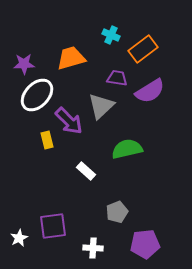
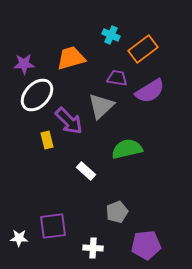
white star: rotated 30 degrees clockwise
purple pentagon: moved 1 px right, 1 px down
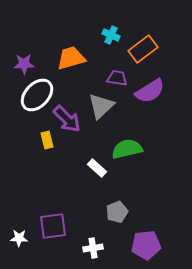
purple arrow: moved 2 px left, 2 px up
white rectangle: moved 11 px right, 3 px up
white cross: rotated 12 degrees counterclockwise
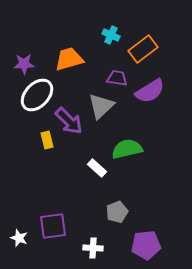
orange trapezoid: moved 2 px left, 1 px down
purple arrow: moved 2 px right, 2 px down
white star: rotated 18 degrees clockwise
white cross: rotated 12 degrees clockwise
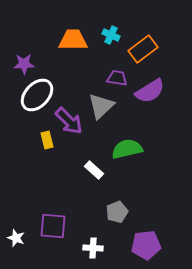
orange trapezoid: moved 4 px right, 19 px up; rotated 16 degrees clockwise
white rectangle: moved 3 px left, 2 px down
purple square: rotated 12 degrees clockwise
white star: moved 3 px left
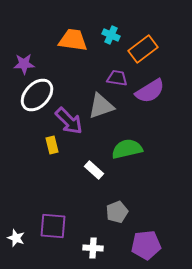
orange trapezoid: rotated 8 degrees clockwise
gray triangle: rotated 24 degrees clockwise
yellow rectangle: moved 5 px right, 5 px down
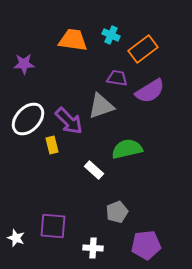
white ellipse: moved 9 px left, 24 px down
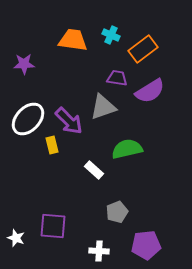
gray triangle: moved 2 px right, 1 px down
white cross: moved 6 px right, 3 px down
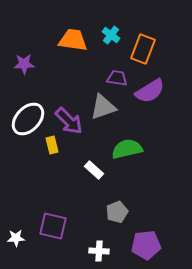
cyan cross: rotated 12 degrees clockwise
orange rectangle: rotated 32 degrees counterclockwise
purple square: rotated 8 degrees clockwise
white star: rotated 24 degrees counterclockwise
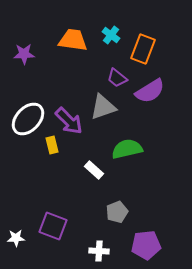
purple star: moved 10 px up
purple trapezoid: rotated 150 degrees counterclockwise
purple square: rotated 8 degrees clockwise
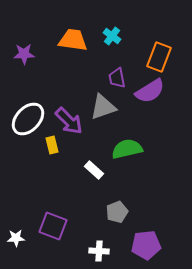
cyan cross: moved 1 px right, 1 px down
orange rectangle: moved 16 px right, 8 px down
purple trapezoid: rotated 40 degrees clockwise
